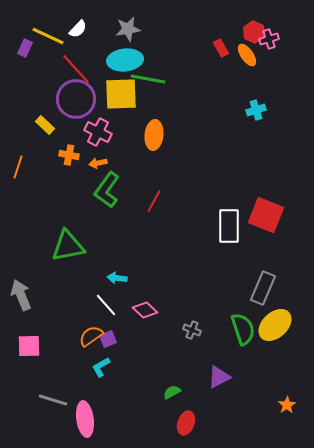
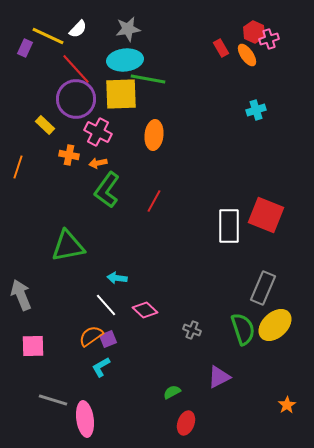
pink square at (29, 346): moved 4 px right
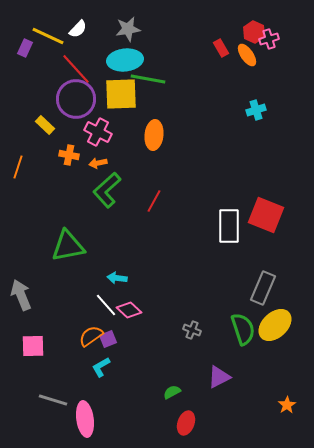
green L-shape at (107, 190): rotated 12 degrees clockwise
pink diamond at (145, 310): moved 16 px left
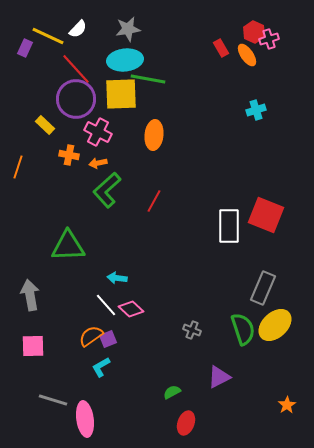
green triangle at (68, 246): rotated 9 degrees clockwise
gray arrow at (21, 295): moved 9 px right; rotated 12 degrees clockwise
pink diamond at (129, 310): moved 2 px right, 1 px up
